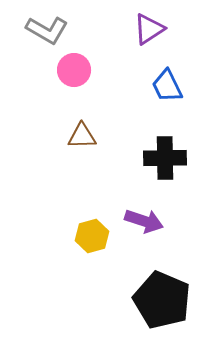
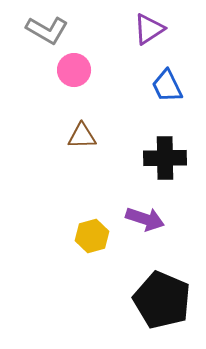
purple arrow: moved 1 px right, 2 px up
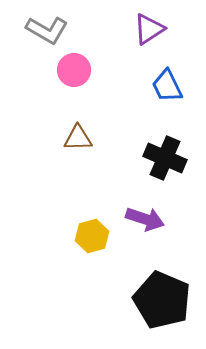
brown triangle: moved 4 px left, 2 px down
black cross: rotated 24 degrees clockwise
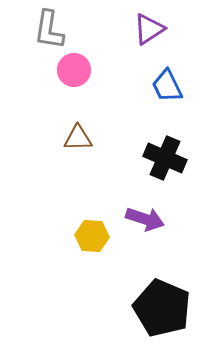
gray L-shape: moved 2 px right; rotated 69 degrees clockwise
yellow hexagon: rotated 20 degrees clockwise
black pentagon: moved 8 px down
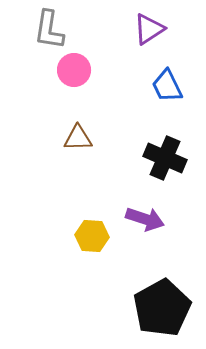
black pentagon: rotated 20 degrees clockwise
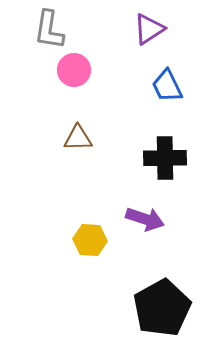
black cross: rotated 24 degrees counterclockwise
yellow hexagon: moved 2 px left, 4 px down
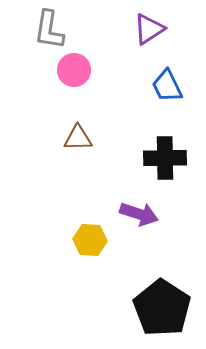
purple arrow: moved 6 px left, 5 px up
black pentagon: rotated 10 degrees counterclockwise
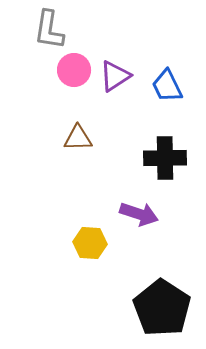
purple triangle: moved 34 px left, 47 px down
yellow hexagon: moved 3 px down
